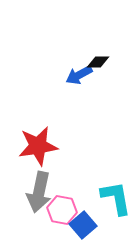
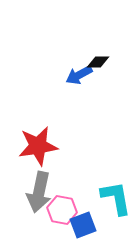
blue square: rotated 20 degrees clockwise
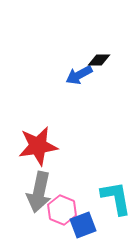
black diamond: moved 1 px right, 2 px up
pink hexagon: rotated 12 degrees clockwise
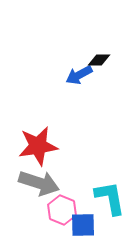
gray arrow: moved 9 px up; rotated 84 degrees counterclockwise
cyan L-shape: moved 6 px left
blue square: rotated 20 degrees clockwise
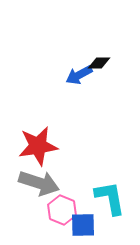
black diamond: moved 3 px down
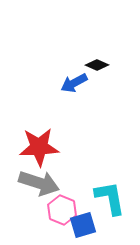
black diamond: moved 2 px left, 2 px down; rotated 25 degrees clockwise
blue arrow: moved 5 px left, 8 px down
red star: moved 1 px right, 1 px down; rotated 6 degrees clockwise
blue square: rotated 16 degrees counterclockwise
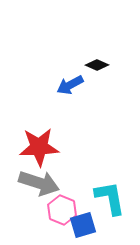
blue arrow: moved 4 px left, 2 px down
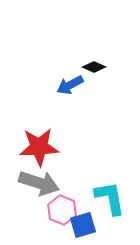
black diamond: moved 3 px left, 2 px down
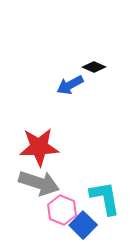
cyan L-shape: moved 5 px left
blue square: rotated 28 degrees counterclockwise
